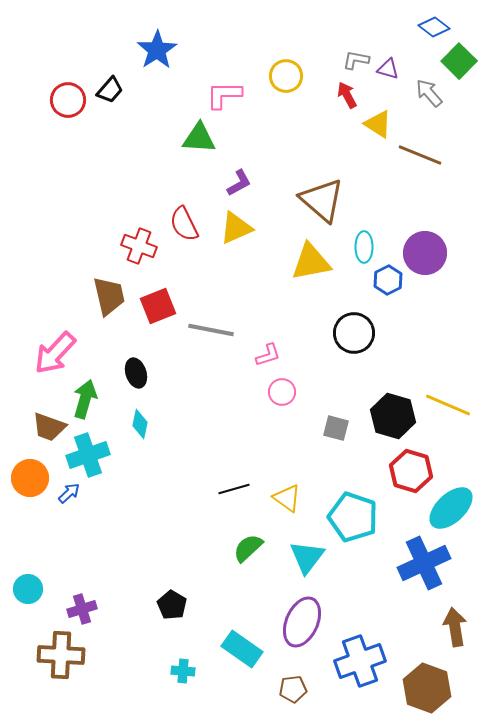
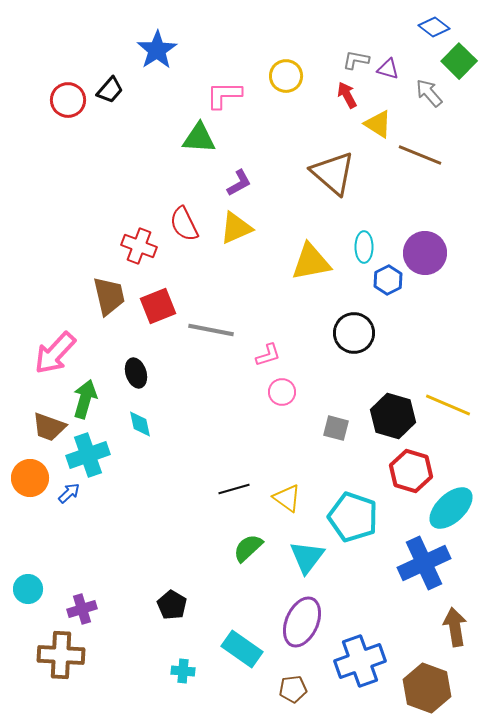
brown triangle at (322, 200): moved 11 px right, 27 px up
cyan diamond at (140, 424): rotated 24 degrees counterclockwise
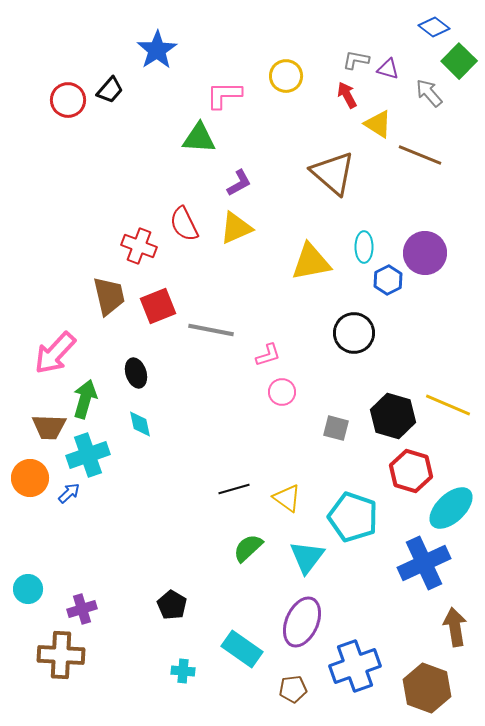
brown trapezoid at (49, 427): rotated 18 degrees counterclockwise
blue cross at (360, 661): moved 5 px left, 5 px down
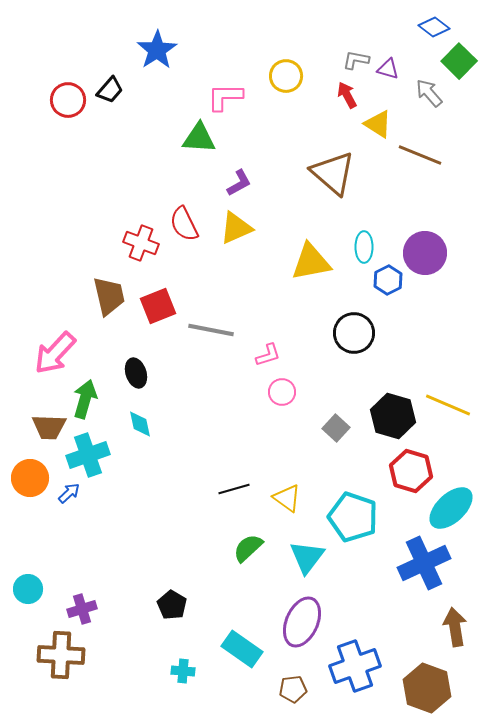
pink L-shape at (224, 95): moved 1 px right, 2 px down
red cross at (139, 246): moved 2 px right, 3 px up
gray square at (336, 428): rotated 28 degrees clockwise
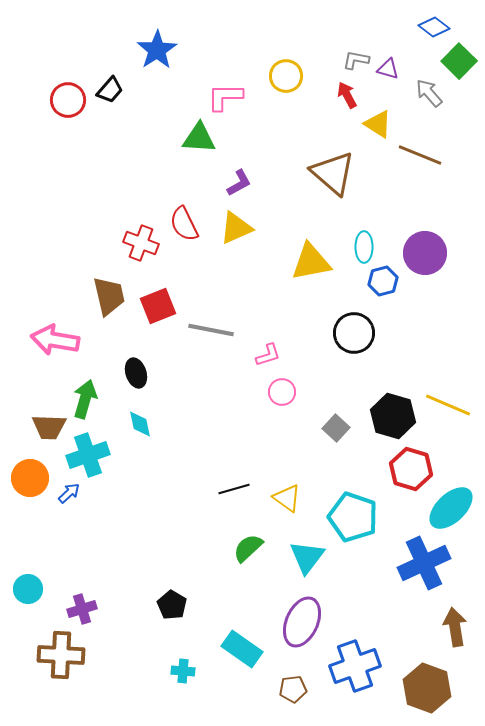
blue hexagon at (388, 280): moved 5 px left, 1 px down; rotated 12 degrees clockwise
pink arrow at (55, 353): moved 13 px up; rotated 57 degrees clockwise
red hexagon at (411, 471): moved 2 px up
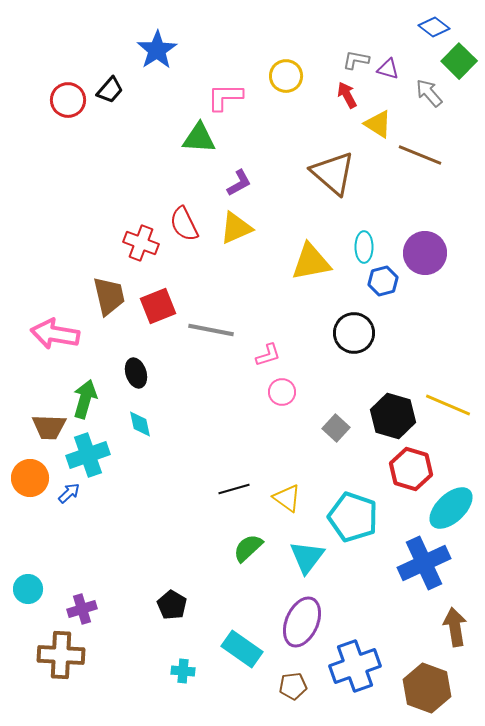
pink arrow at (55, 340): moved 6 px up
brown pentagon at (293, 689): moved 3 px up
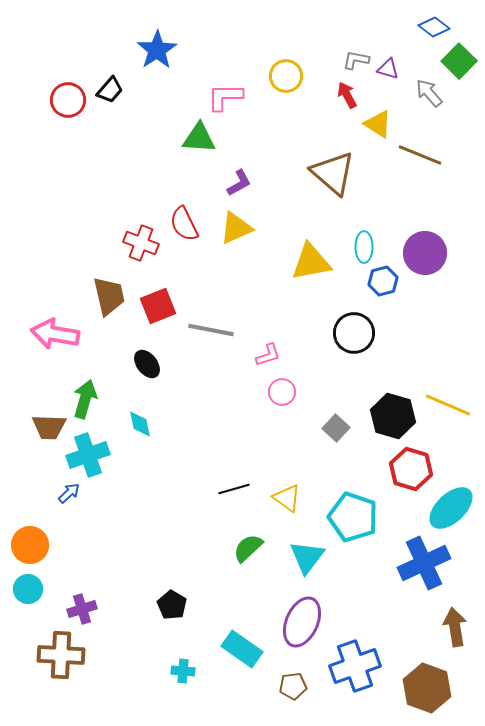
black ellipse at (136, 373): moved 11 px right, 9 px up; rotated 20 degrees counterclockwise
orange circle at (30, 478): moved 67 px down
